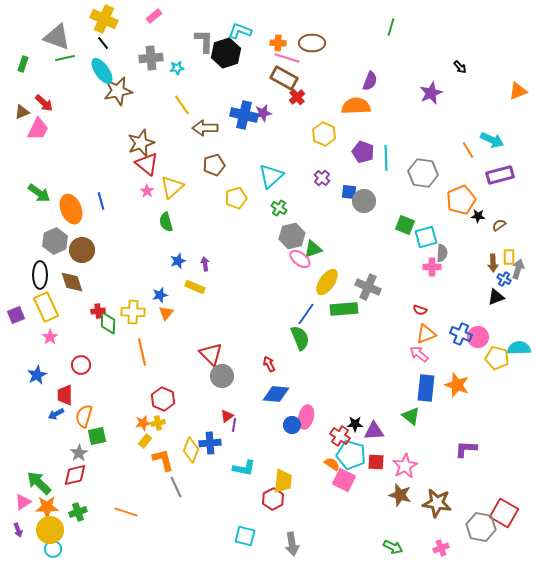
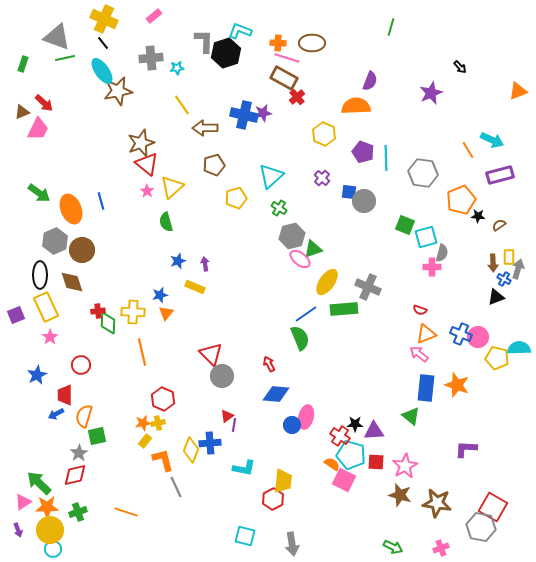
gray semicircle at (442, 253): rotated 12 degrees clockwise
blue line at (306, 314): rotated 20 degrees clockwise
red square at (504, 513): moved 11 px left, 6 px up
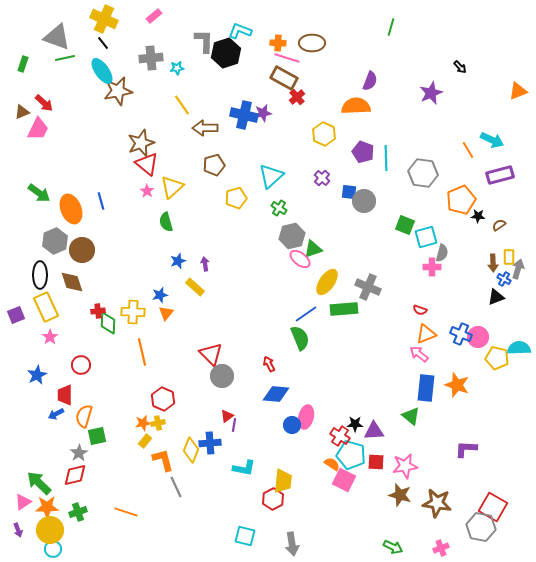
yellow rectangle at (195, 287): rotated 18 degrees clockwise
pink star at (405, 466): rotated 20 degrees clockwise
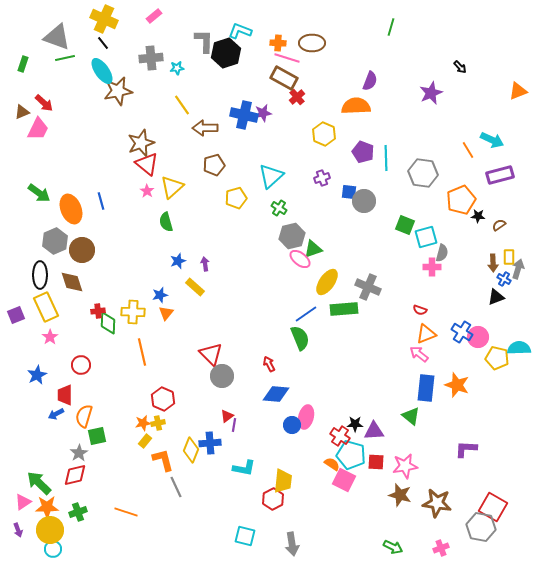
purple cross at (322, 178): rotated 28 degrees clockwise
blue cross at (461, 334): moved 1 px right, 2 px up; rotated 10 degrees clockwise
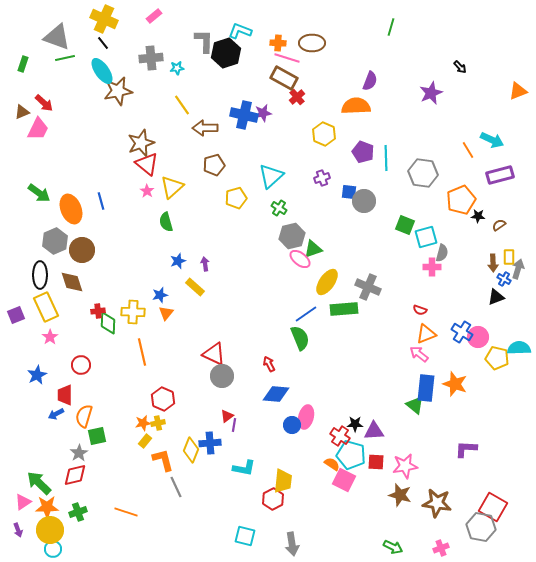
red triangle at (211, 354): moved 3 px right; rotated 20 degrees counterclockwise
orange star at (457, 385): moved 2 px left, 1 px up
green triangle at (411, 416): moved 4 px right, 11 px up
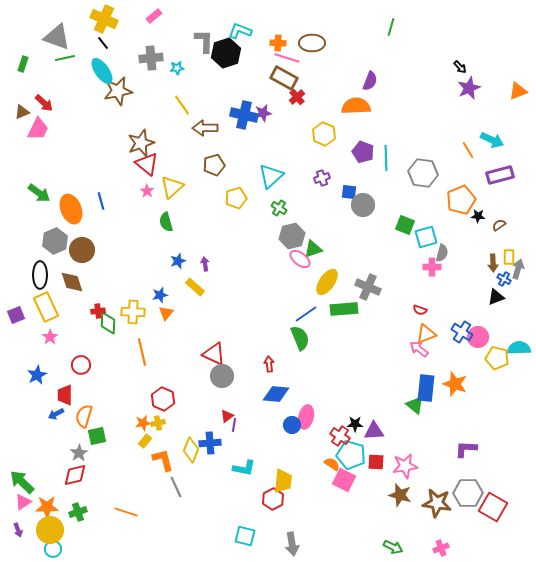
purple star at (431, 93): moved 38 px right, 5 px up
gray circle at (364, 201): moved 1 px left, 4 px down
pink arrow at (419, 354): moved 5 px up
red arrow at (269, 364): rotated 21 degrees clockwise
green arrow at (39, 483): moved 17 px left, 1 px up
gray hexagon at (481, 527): moved 13 px left, 34 px up; rotated 12 degrees counterclockwise
